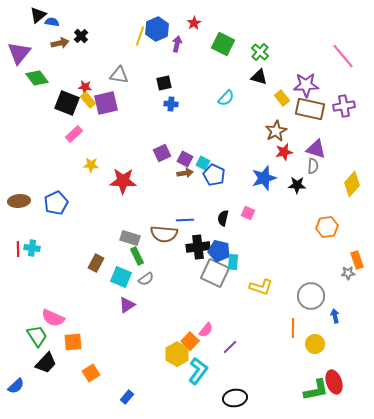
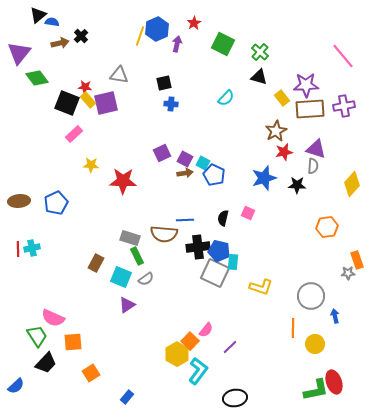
brown rectangle at (310, 109): rotated 16 degrees counterclockwise
cyan cross at (32, 248): rotated 21 degrees counterclockwise
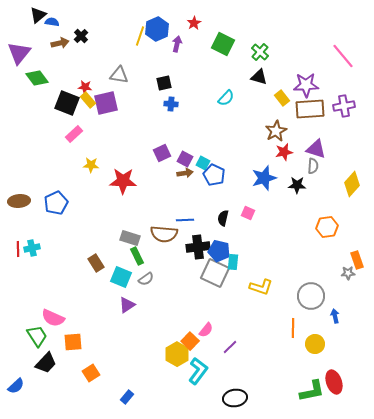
brown rectangle at (96, 263): rotated 60 degrees counterclockwise
green L-shape at (316, 390): moved 4 px left, 1 px down
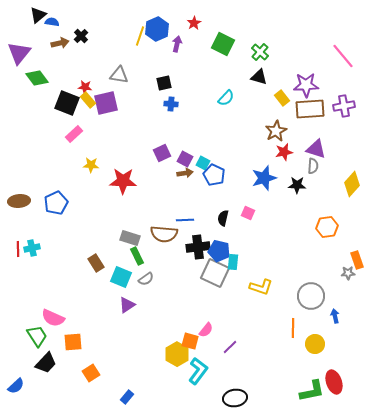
orange square at (190, 341): rotated 30 degrees counterclockwise
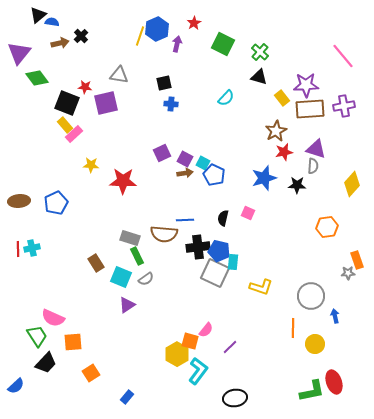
yellow rectangle at (88, 100): moved 23 px left, 25 px down
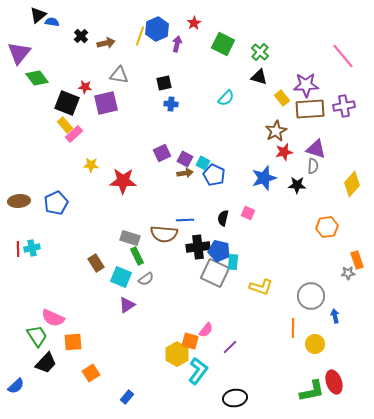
brown arrow at (60, 43): moved 46 px right
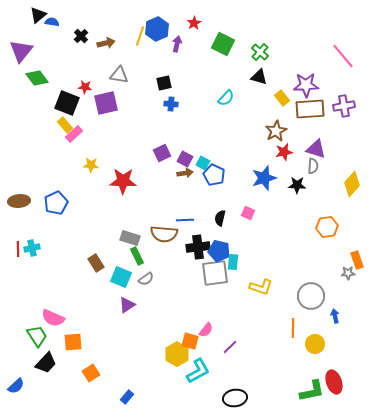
purple triangle at (19, 53): moved 2 px right, 2 px up
black semicircle at (223, 218): moved 3 px left
gray square at (215, 273): rotated 32 degrees counterclockwise
cyan L-shape at (198, 371): rotated 24 degrees clockwise
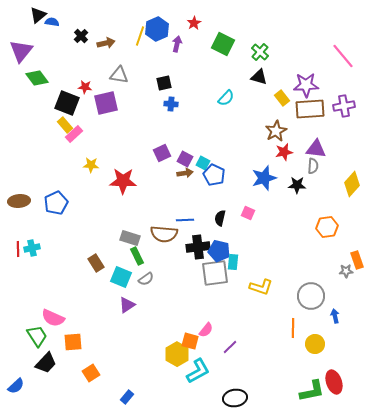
purple triangle at (316, 149): rotated 10 degrees counterclockwise
gray star at (348, 273): moved 2 px left, 2 px up
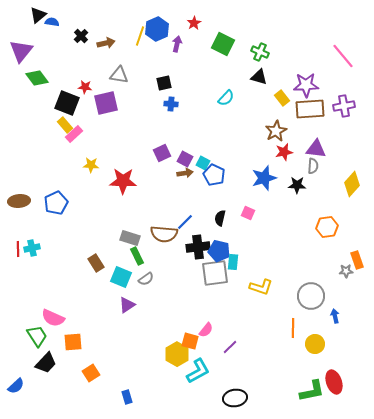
green cross at (260, 52): rotated 18 degrees counterclockwise
blue line at (185, 220): moved 2 px down; rotated 42 degrees counterclockwise
blue rectangle at (127, 397): rotated 56 degrees counterclockwise
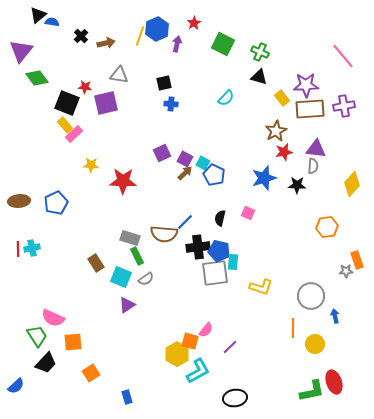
brown arrow at (185, 173): rotated 35 degrees counterclockwise
